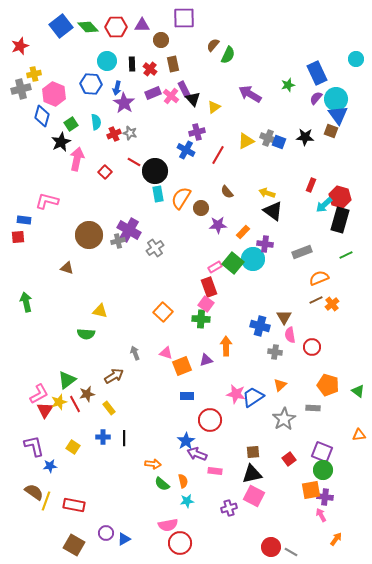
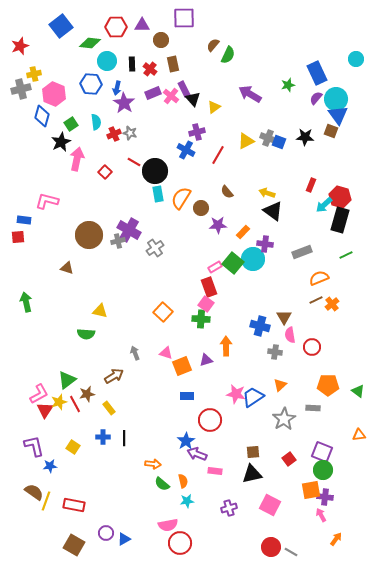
green diamond at (88, 27): moved 2 px right, 16 px down; rotated 40 degrees counterclockwise
orange pentagon at (328, 385): rotated 15 degrees counterclockwise
pink square at (254, 496): moved 16 px right, 9 px down
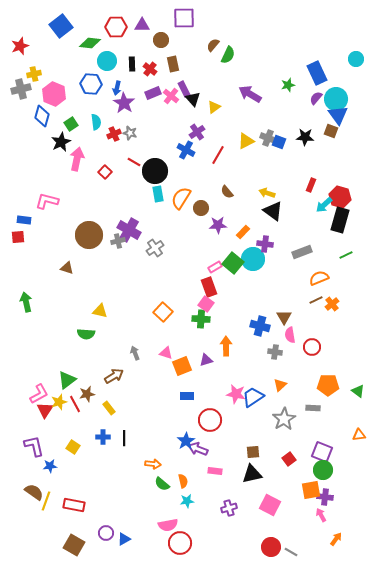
purple cross at (197, 132): rotated 21 degrees counterclockwise
purple arrow at (197, 454): moved 1 px right, 5 px up
